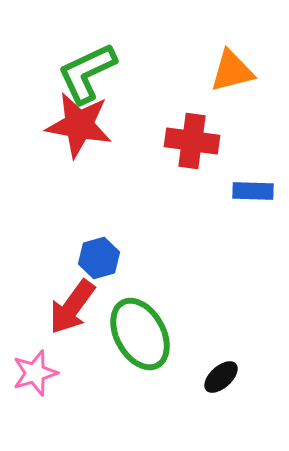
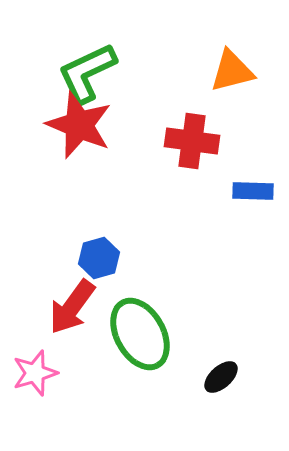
red star: rotated 12 degrees clockwise
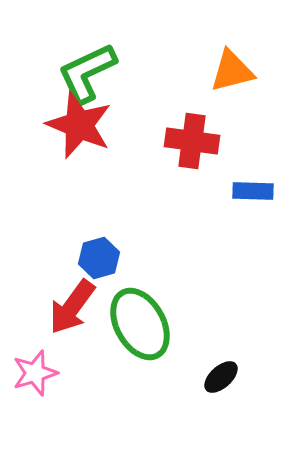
green ellipse: moved 10 px up
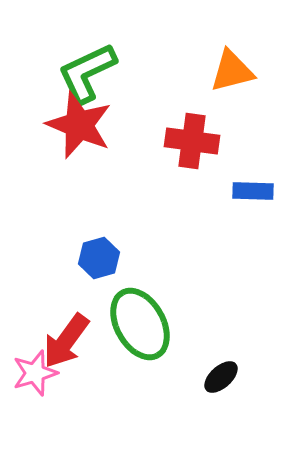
red arrow: moved 6 px left, 34 px down
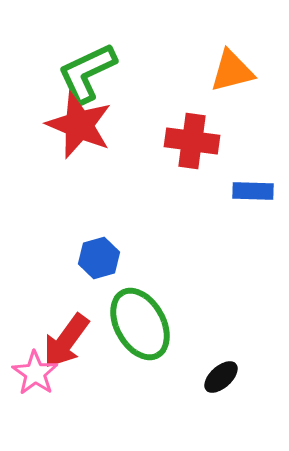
pink star: rotated 21 degrees counterclockwise
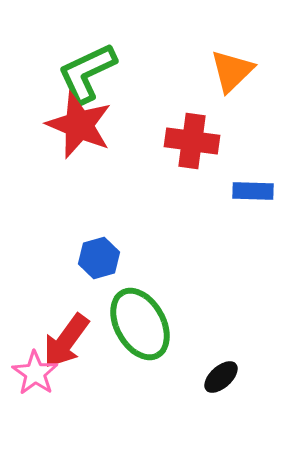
orange triangle: rotated 30 degrees counterclockwise
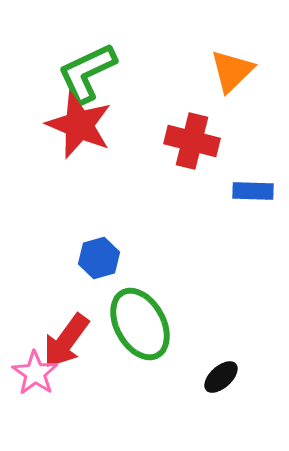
red cross: rotated 6 degrees clockwise
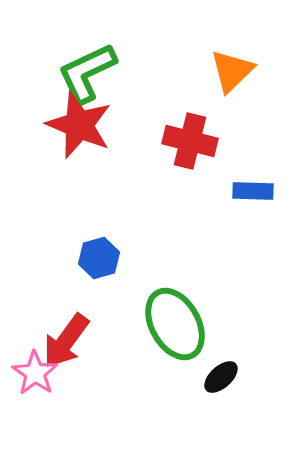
red cross: moved 2 px left
green ellipse: moved 35 px right
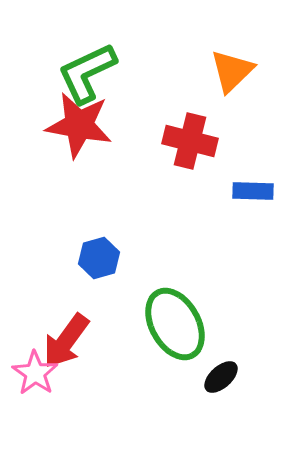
red star: rotated 12 degrees counterclockwise
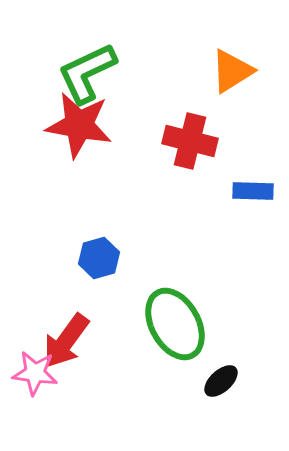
orange triangle: rotated 12 degrees clockwise
pink star: rotated 27 degrees counterclockwise
black ellipse: moved 4 px down
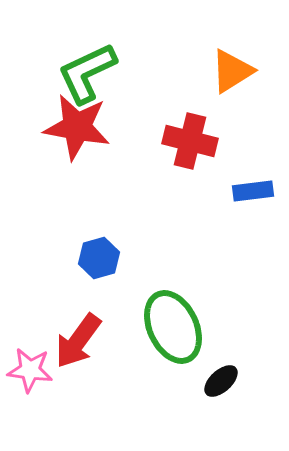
red star: moved 2 px left, 2 px down
blue rectangle: rotated 9 degrees counterclockwise
green ellipse: moved 2 px left, 3 px down; rotated 4 degrees clockwise
red arrow: moved 12 px right
pink star: moved 5 px left, 3 px up
